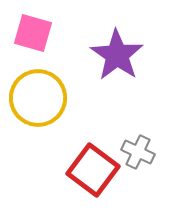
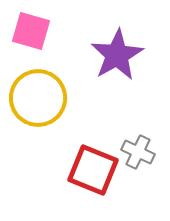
pink square: moved 2 px left, 2 px up
purple star: rotated 8 degrees clockwise
red square: rotated 15 degrees counterclockwise
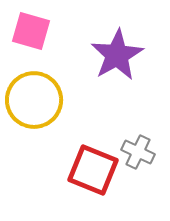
yellow circle: moved 4 px left, 2 px down
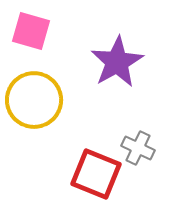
purple star: moved 7 px down
gray cross: moved 4 px up
red square: moved 3 px right, 4 px down
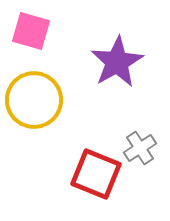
gray cross: moved 2 px right; rotated 32 degrees clockwise
